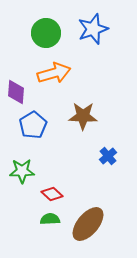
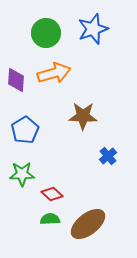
purple diamond: moved 12 px up
blue pentagon: moved 8 px left, 5 px down
green star: moved 3 px down
brown ellipse: rotated 12 degrees clockwise
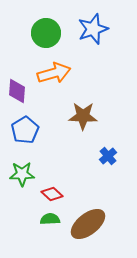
purple diamond: moved 1 px right, 11 px down
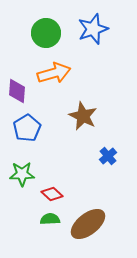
brown star: rotated 24 degrees clockwise
blue pentagon: moved 2 px right, 2 px up
